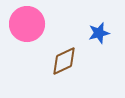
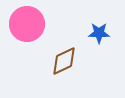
blue star: rotated 15 degrees clockwise
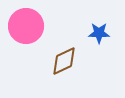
pink circle: moved 1 px left, 2 px down
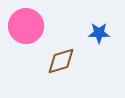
brown diamond: moved 3 px left; rotated 8 degrees clockwise
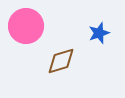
blue star: rotated 20 degrees counterclockwise
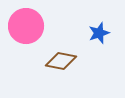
brown diamond: rotated 28 degrees clockwise
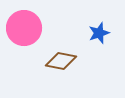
pink circle: moved 2 px left, 2 px down
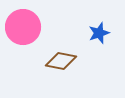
pink circle: moved 1 px left, 1 px up
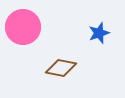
brown diamond: moved 7 px down
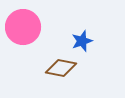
blue star: moved 17 px left, 8 px down
